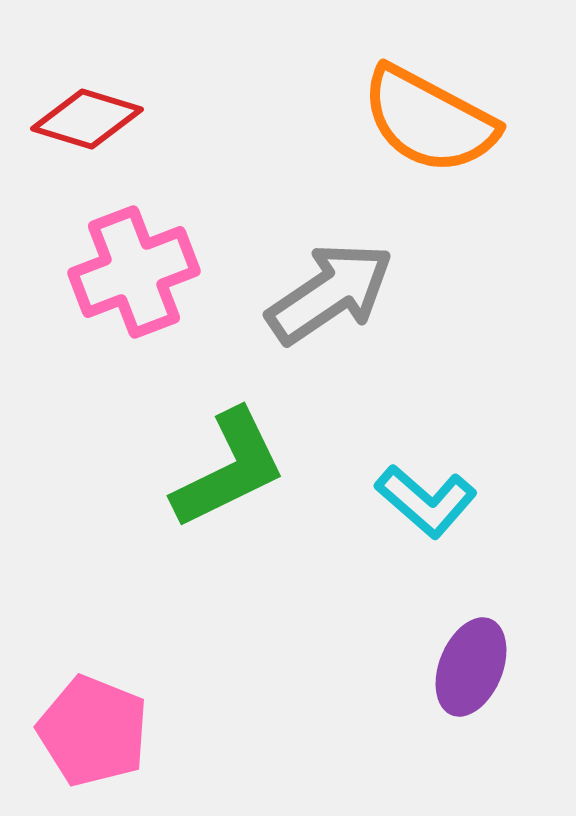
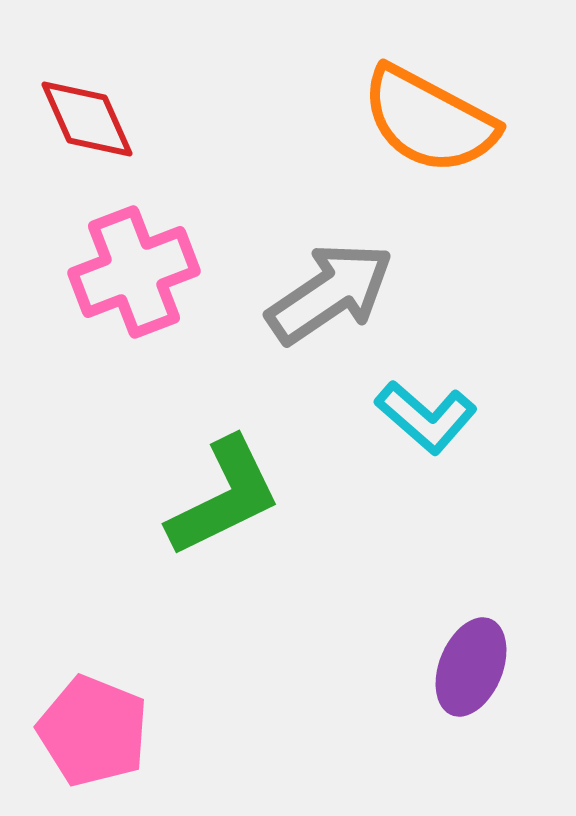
red diamond: rotated 49 degrees clockwise
green L-shape: moved 5 px left, 28 px down
cyan L-shape: moved 84 px up
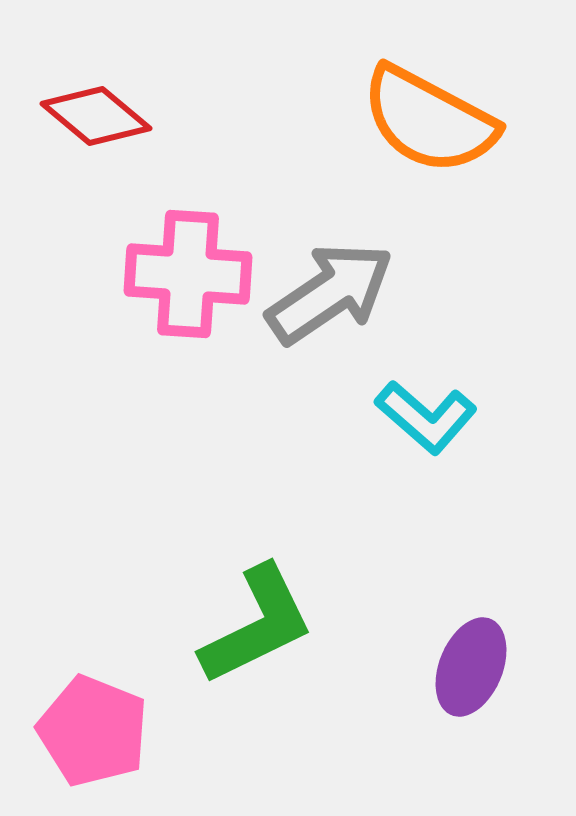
red diamond: moved 9 px right, 3 px up; rotated 26 degrees counterclockwise
pink cross: moved 54 px right, 2 px down; rotated 25 degrees clockwise
green L-shape: moved 33 px right, 128 px down
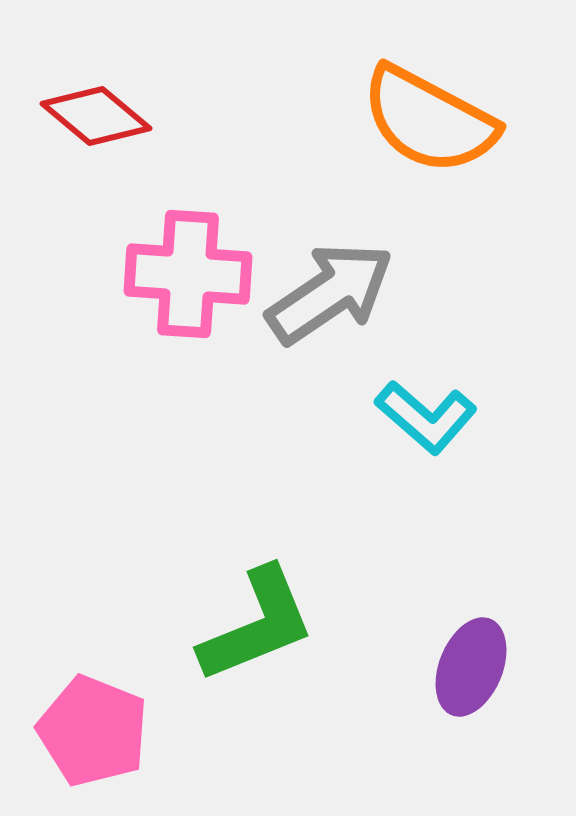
green L-shape: rotated 4 degrees clockwise
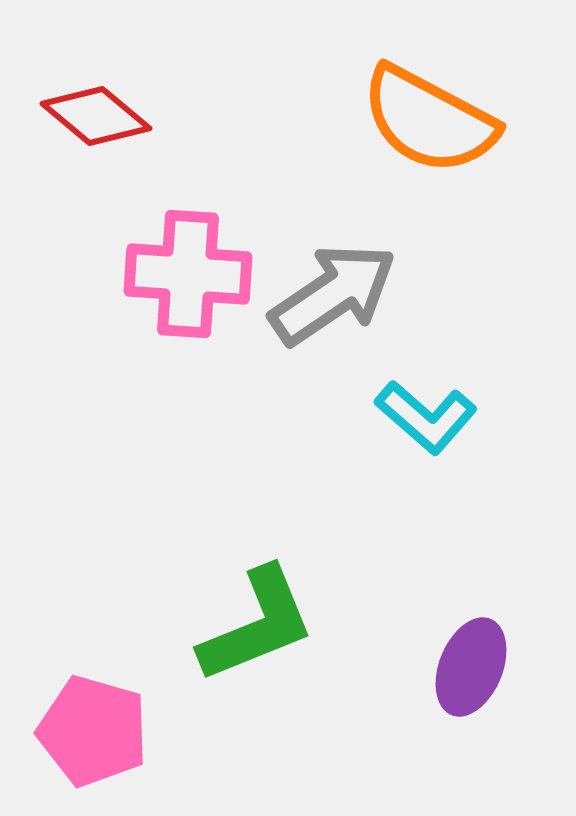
gray arrow: moved 3 px right, 1 px down
pink pentagon: rotated 6 degrees counterclockwise
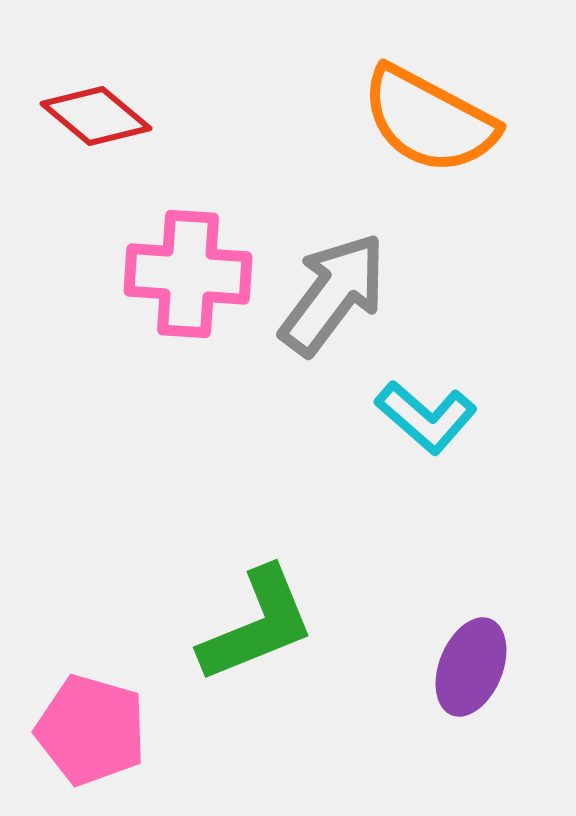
gray arrow: rotated 19 degrees counterclockwise
pink pentagon: moved 2 px left, 1 px up
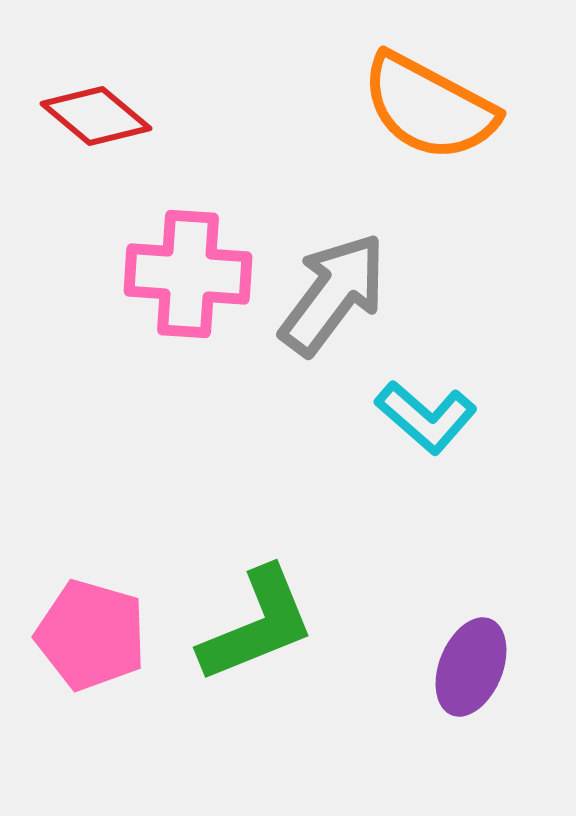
orange semicircle: moved 13 px up
pink pentagon: moved 95 px up
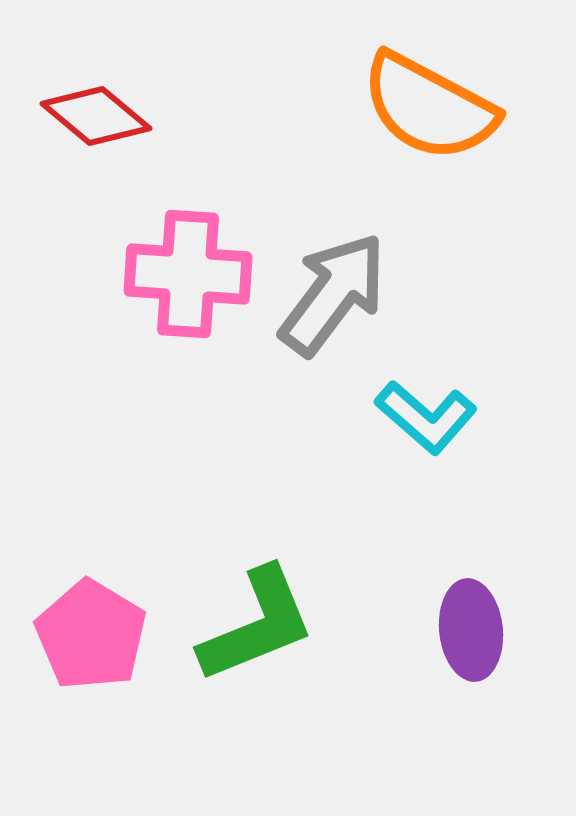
pink pentagon: rotated 15 degrees clockwise
purple ellipse: moved 37 px up; rotated 28 degrees counterclockwise
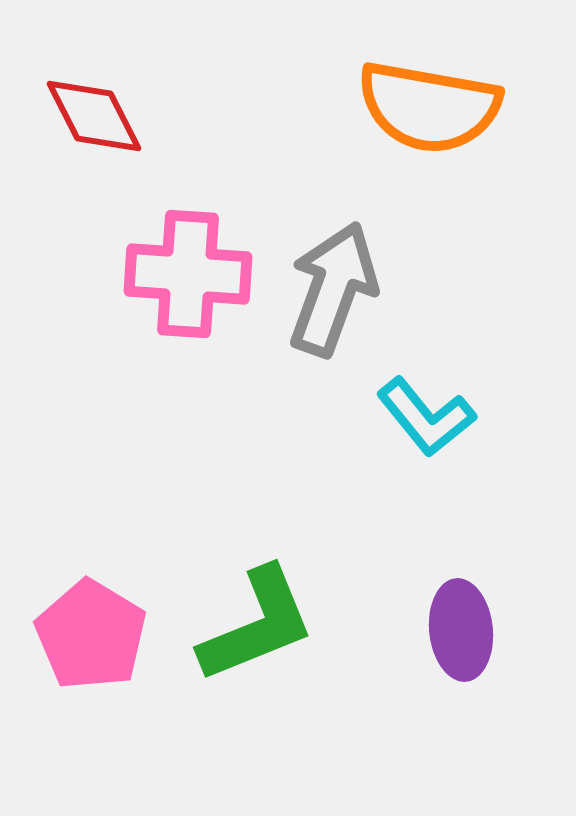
orange semicircle: rotated 18 degrees counterclockwise
red diamond: moved 2 px left; rotated 23 degrees clockwise
gray arrow: moved 5 px up; rotated 17 degrees counterclockwise
cyan L-shape: rotated 10 degrees clockwise
purple ellipse: moved 10 px left
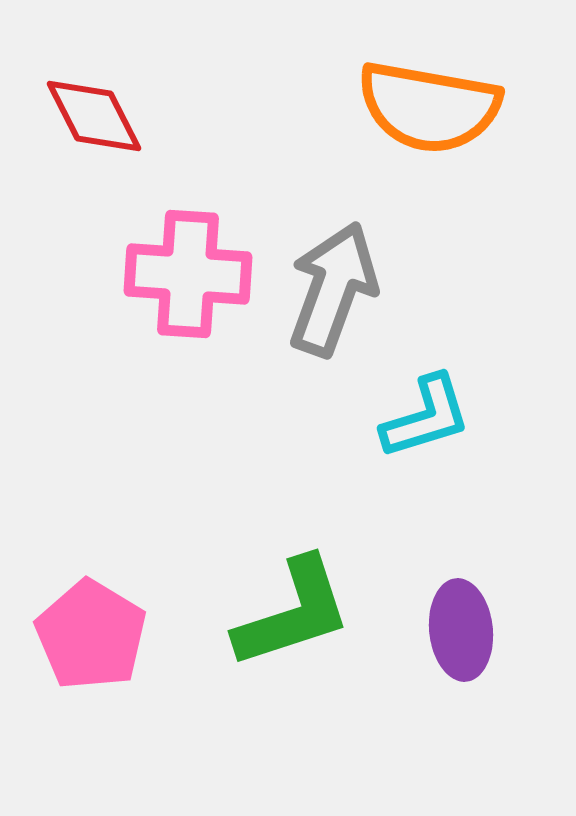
cyan L-shape: rotated 68 degrees counterclockwise
green L-shape: moved 36 px right, 12 px up; rotated 4 degrees clockwise
